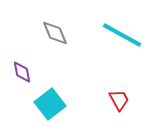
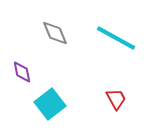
cyan line: moved 6 px left, 3 px down
red trapezoid: moved 3 px left, 1 px up
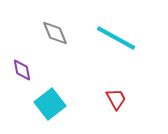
purple diamond: moved 2 px up
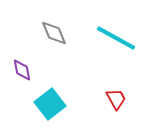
gray diamond: moved 1 px left
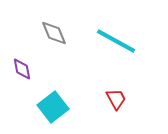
cyan line: moved 3 px down
purple diamond: moved 1 px up
cyan square: moved 3 px right, 3 px down
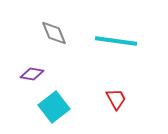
cyan line: rotated 21 degrees counterclockwise
purple diamond: moved 10 px right, 5 px down; rotated 70 degrees counterclockwise
cyan square: moved 1 px right
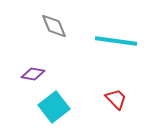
gray diamond: moved 7 px up
purple diamond: moved 1 px right
red trapezoid: rotated 15 degrees counterclockwise
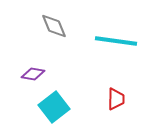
red trapezoid: rotated 45 degrees clockwise
